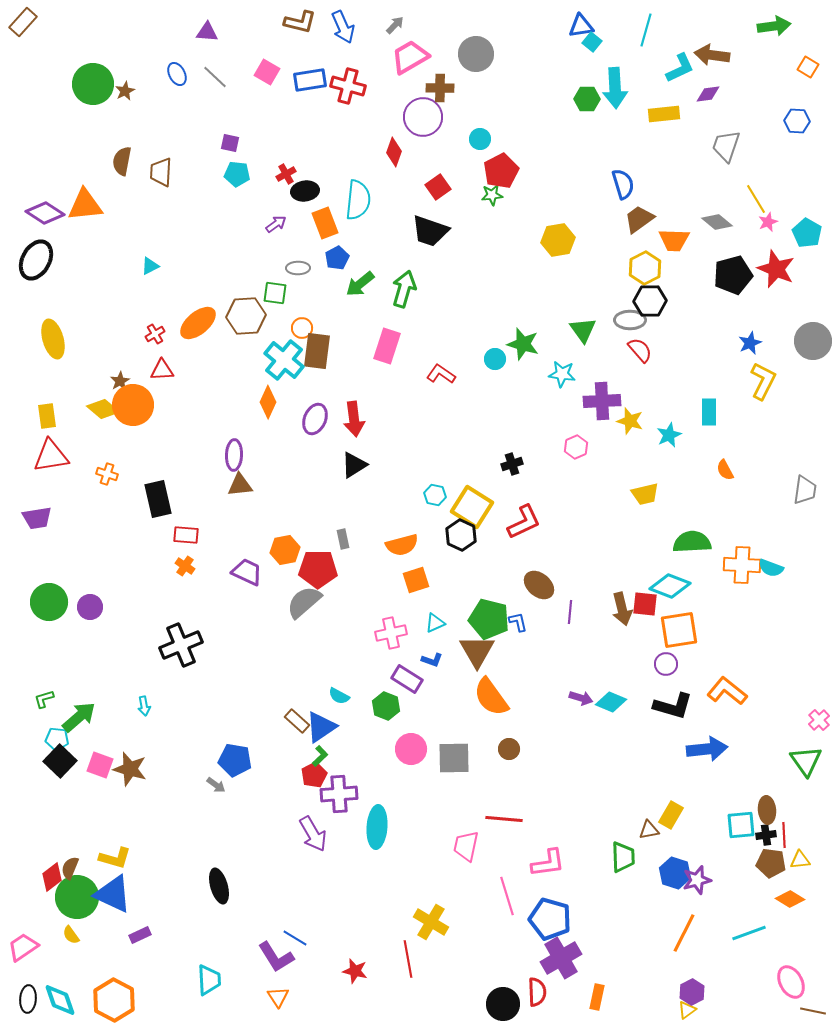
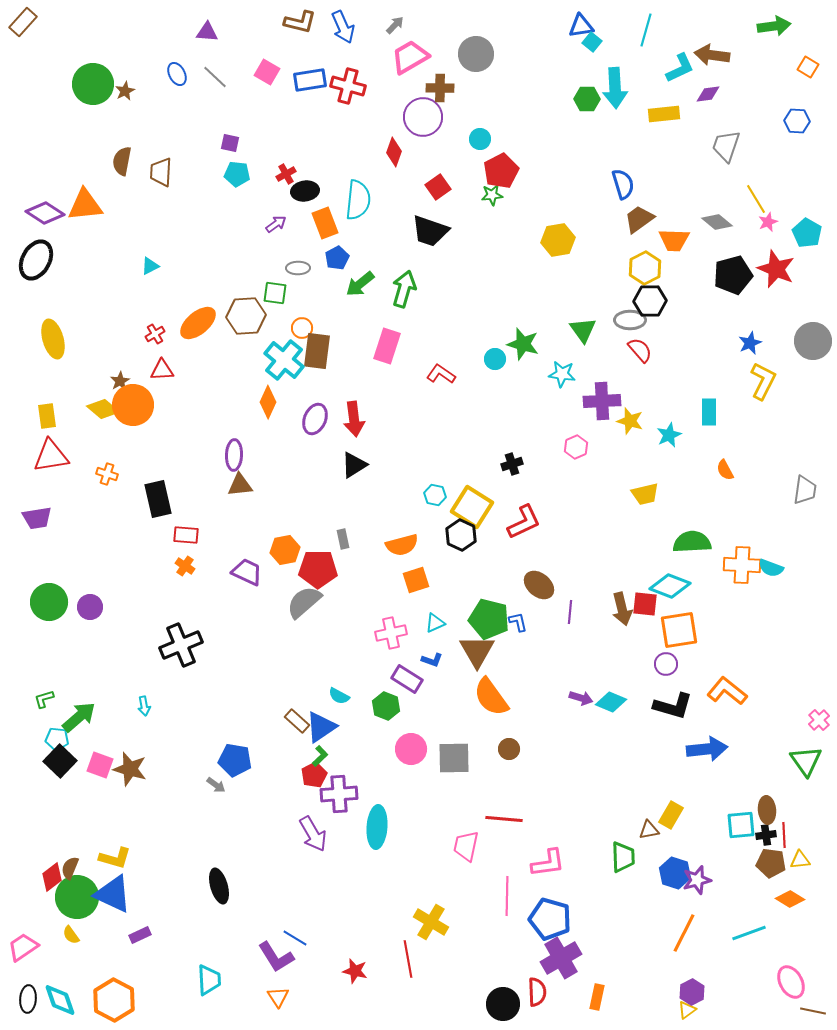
pink line at (507, 896): rotated 18 degrees clockwise
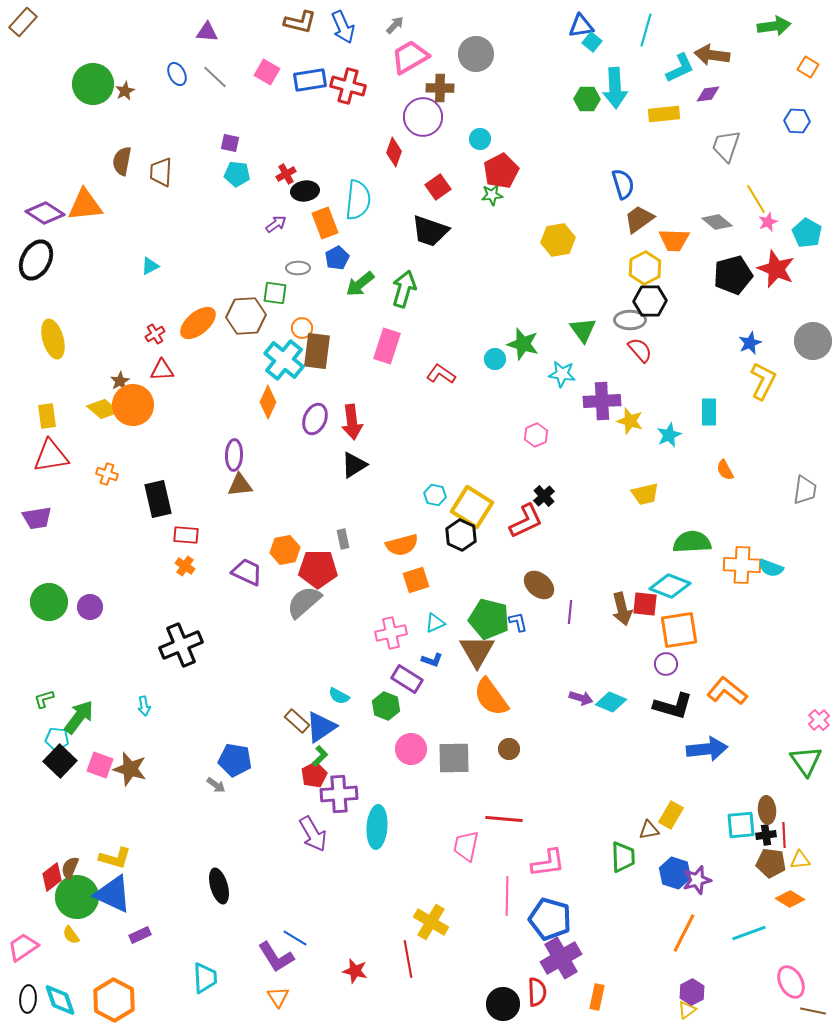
red arrow at (354, 419): moved 2 px left, 3 px down
pink hexagon at (576, 447): moved 40 px left, 12 px up
black cross at (512, 464): moved 32 px right, 32 px down; rotated 25 degrees counterclockwise
red L-shape at (524, 522): moved 2 px right, 1 px up
green arrow at (79, 717): rotated 12 degrees counterclockwise
cyan trapezoid at (209, 980): moved 4 px left, 2 px up
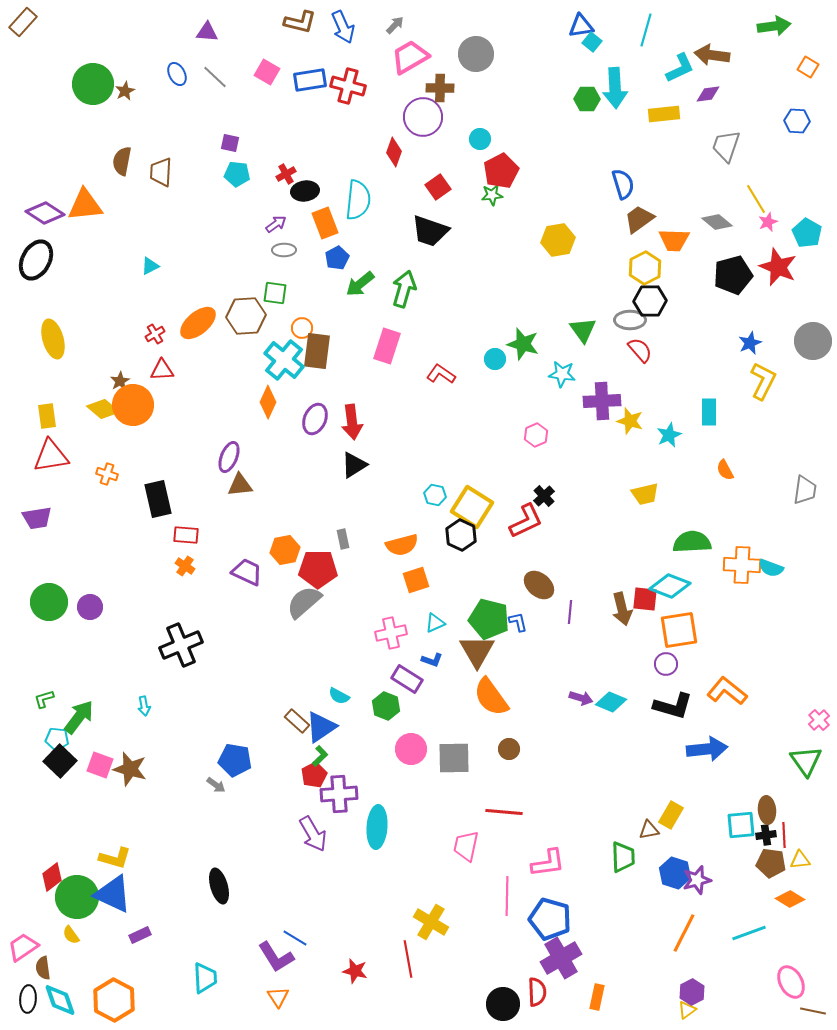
gray ellipse at (298, 268): moved 14 px left, 18 px up
red star at (776, 269): moved 2 px right, 2 px up
purple ellipse at (234, 455): moved 5 px left, 2 px down; rotated 20 degrees clockwise
red square at (645, 604): moved 5 px up
red line at (504, 819): moved 7 px up
brown semicircle at (70, 868): moved 27 px left, 100 px down; rotated 30 degrees counterclockwise
